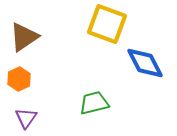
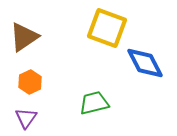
yellow square: moved 4 px down
orange hexagon: moved 11 px right, 3 px down
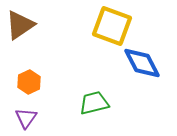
yellow square: moved 5 px right, 2 px up
brown triangle: moved 4 px left, 12 px up
blue diamond: moved 3 px left
orange hexagon: moved 1 px left
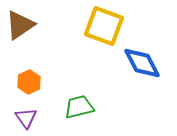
yellow square: moved 8 px left
green trapezoid: moved 15 px left, 4 px down
purple triangle: rotated 10 degrees counterclockwise
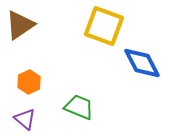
green trapezoid: rotated 36 degrees clockwise
purple triangle: moved 1 px left, 1 px down; rotated 15 degrees counterclockwise
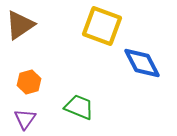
yellow square: moved 2 px left
orange hexagon: rotated 10 degrees clockwise
purple triangle: rotated 25 degrees clockwise
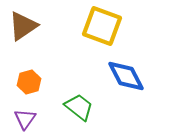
brown triangle: moved 3 px right, 1 px down
blue diamond: moved 16 px left, 13 px down
green trapezoid: rotated 16 degrees clockwise
